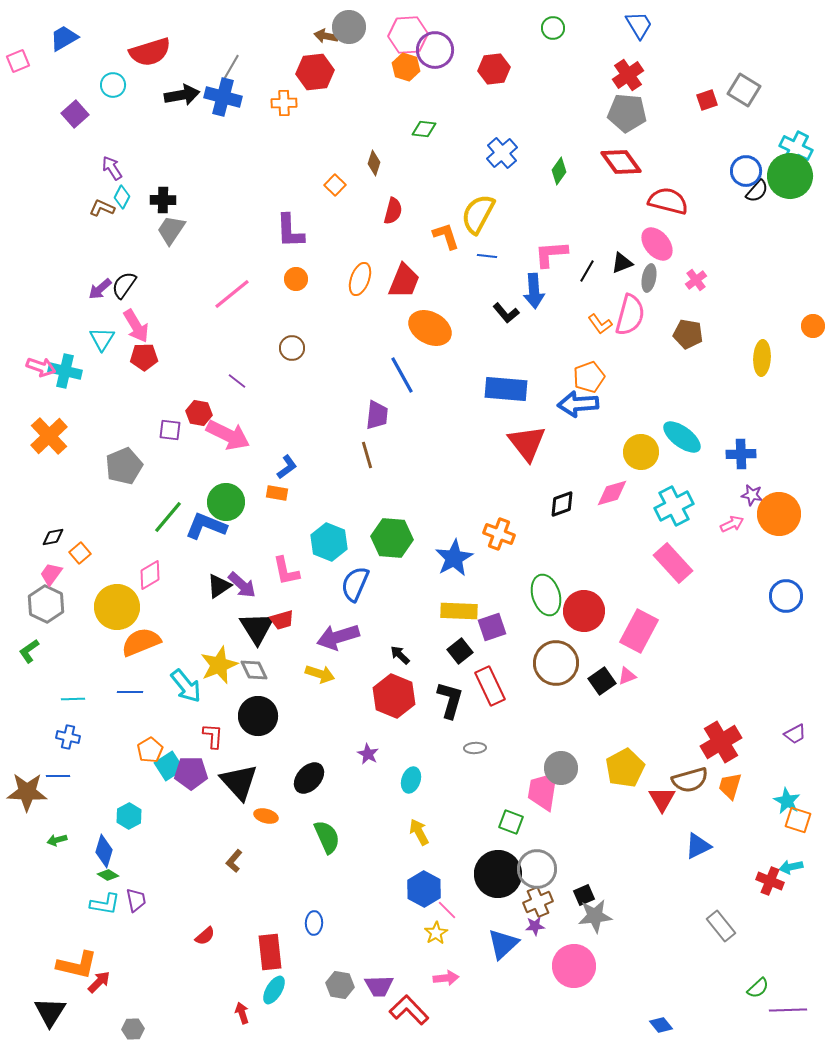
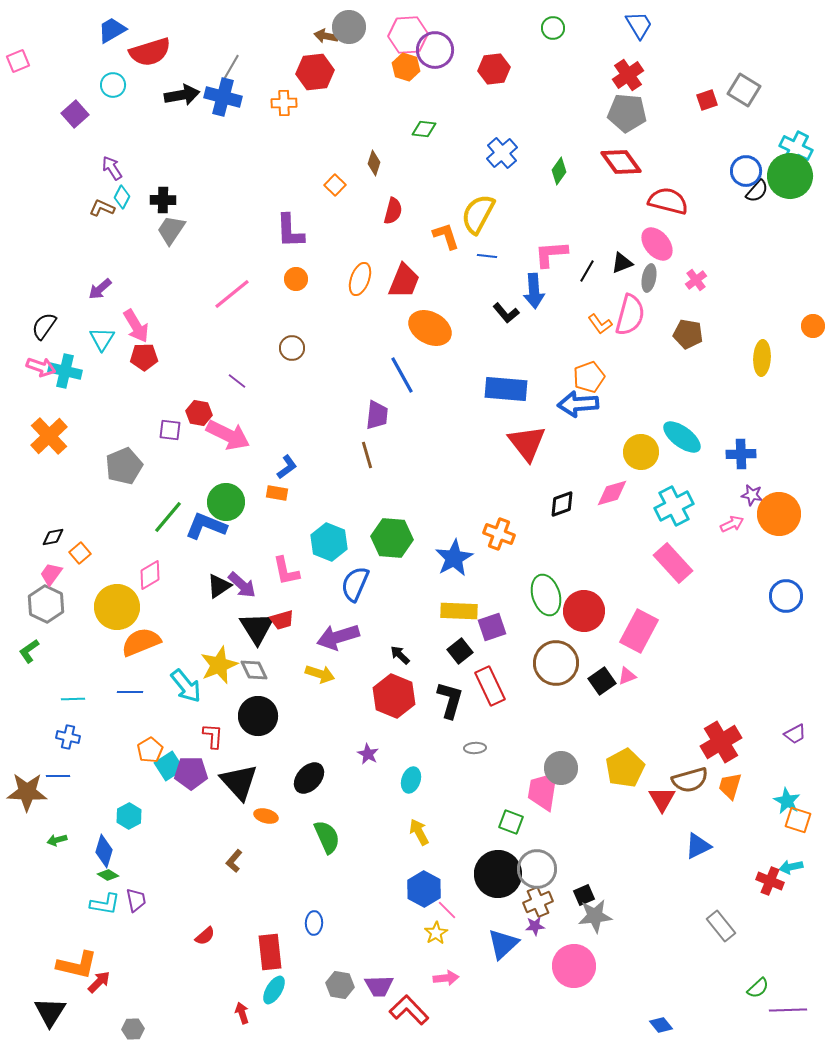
blue trapezoid at (64, 38): moved 48 px right, 8 px up
black semicircle at (124, 285): moved 80 px left, 41 px down
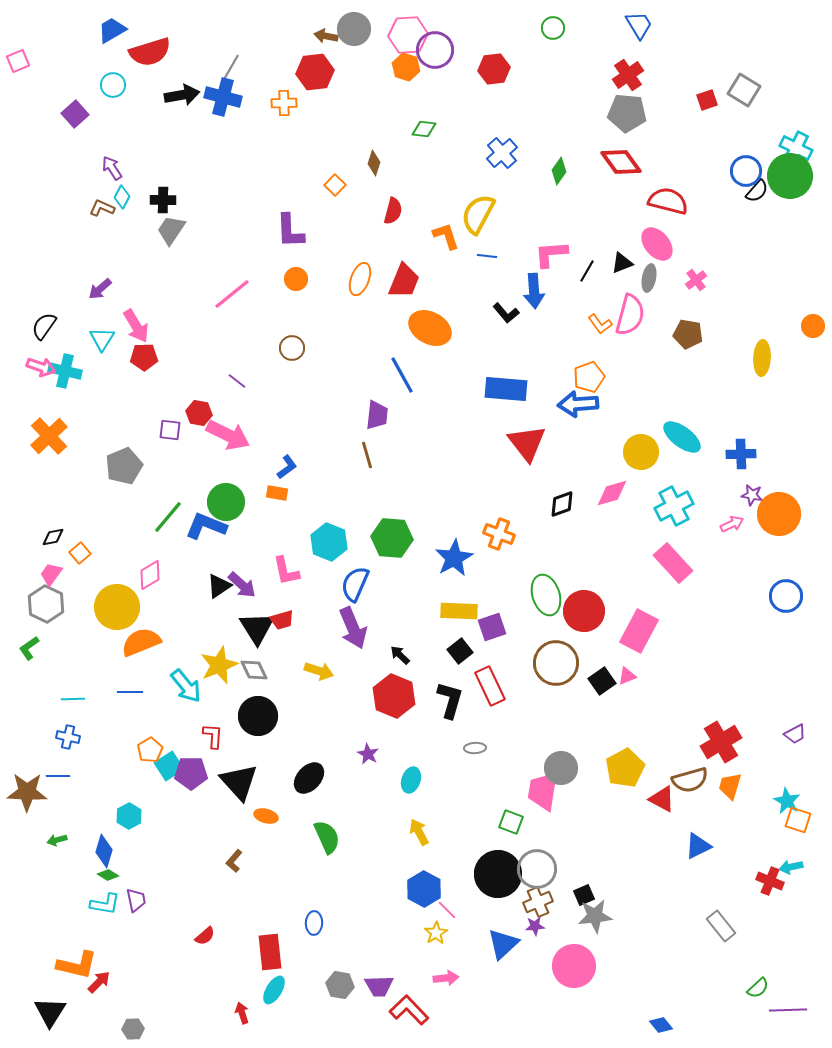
gray circle at (349, 27): moved 5 px right, 2 px down
purple arrow at (338, 637): moved 15 px right, 9 px up; rotated 96 degrees counterclockwise
green L-shape at (29, 651): moved 3 px up
yellow arrow at (320, 674): moved 1 px left, 3 px up
red triangle at (662, 799): rotated 32 degrees counterclockwise
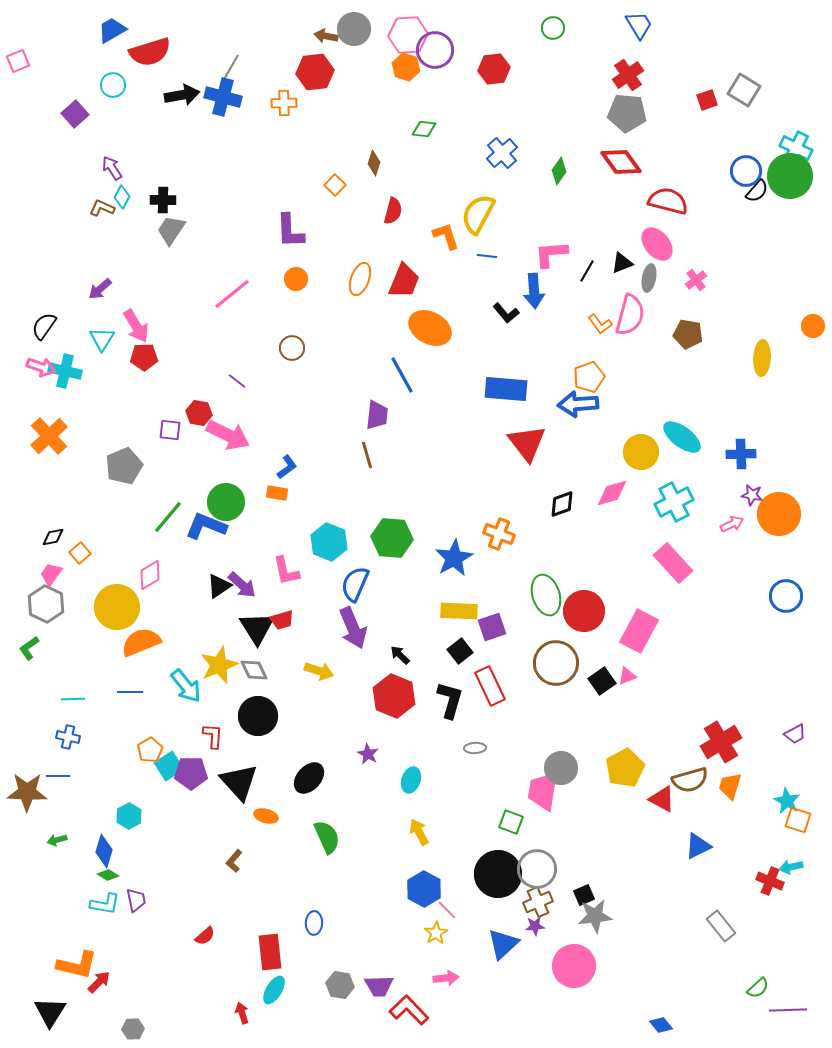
cyan cross at (674, 506): moved 4 px up
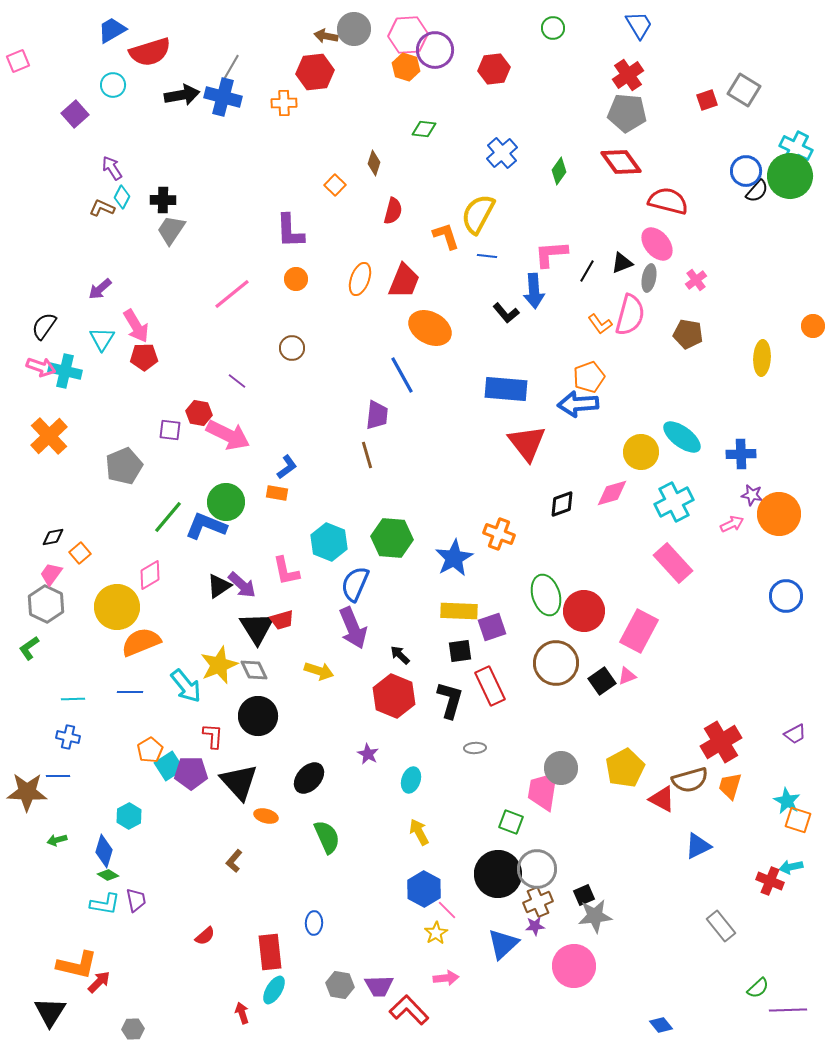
black square at (460, 651): rotated 30 degrees clockwise
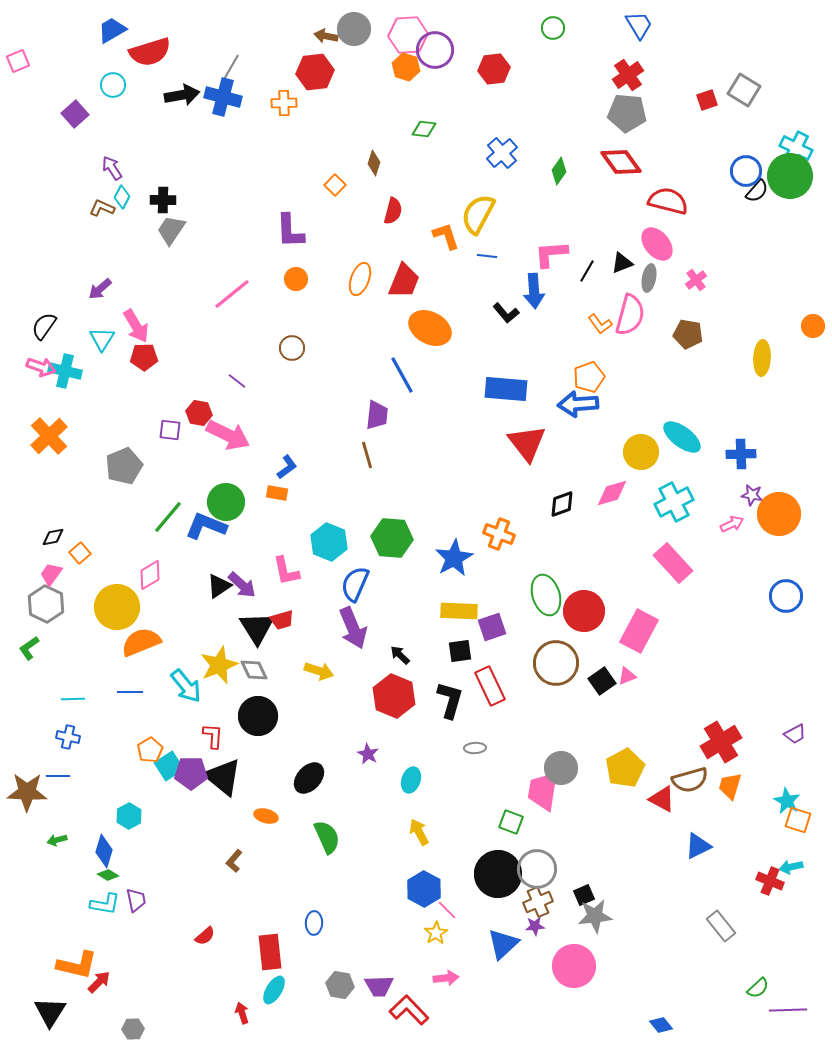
black triangle at (239, 782): moved 16 px left, 5 px up; rotated 9 degrees counterclockwise
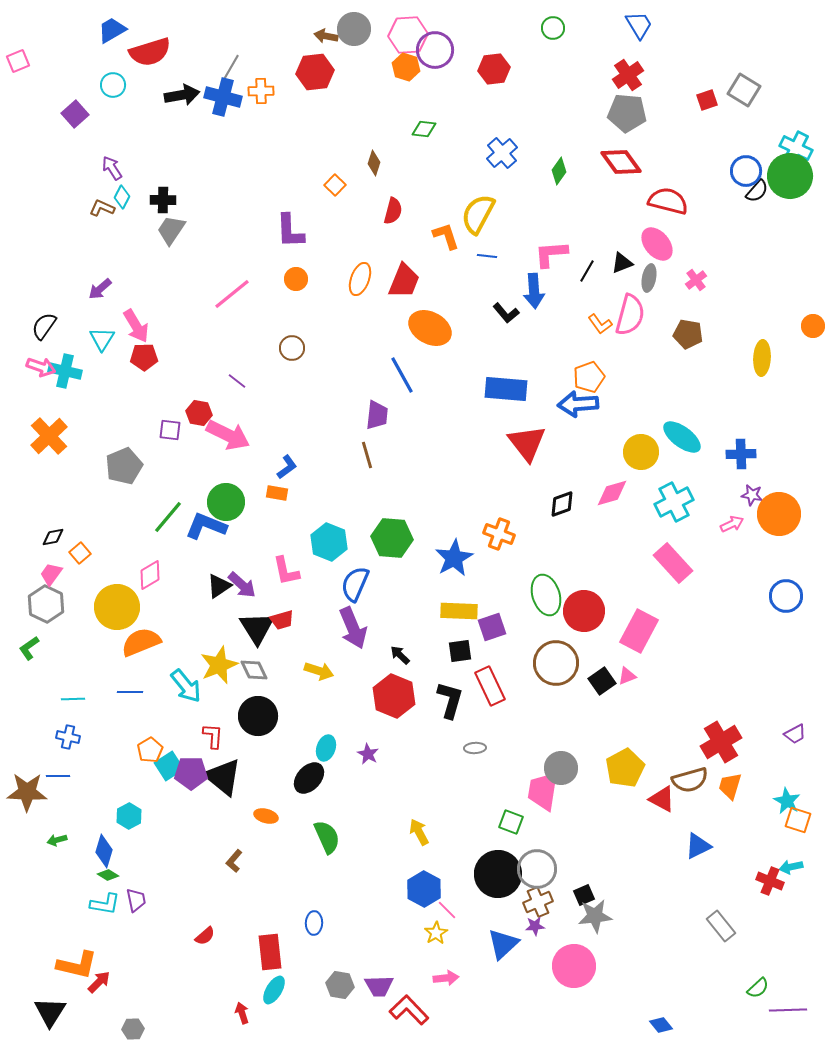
orange cross at (284, 103): moved 23 px left, 12 px up
cyan ellipse at (411, 780): moved 85 px left, 32 px up
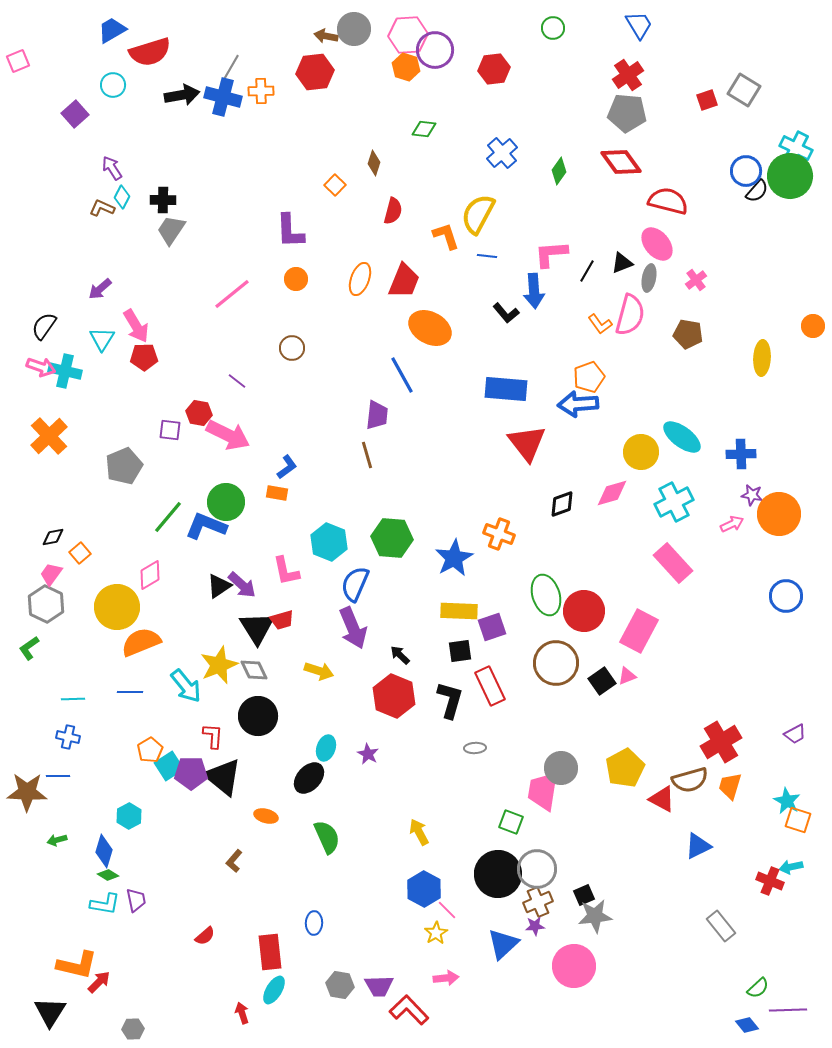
blue diamond at (661, 1025): moved 86 px right
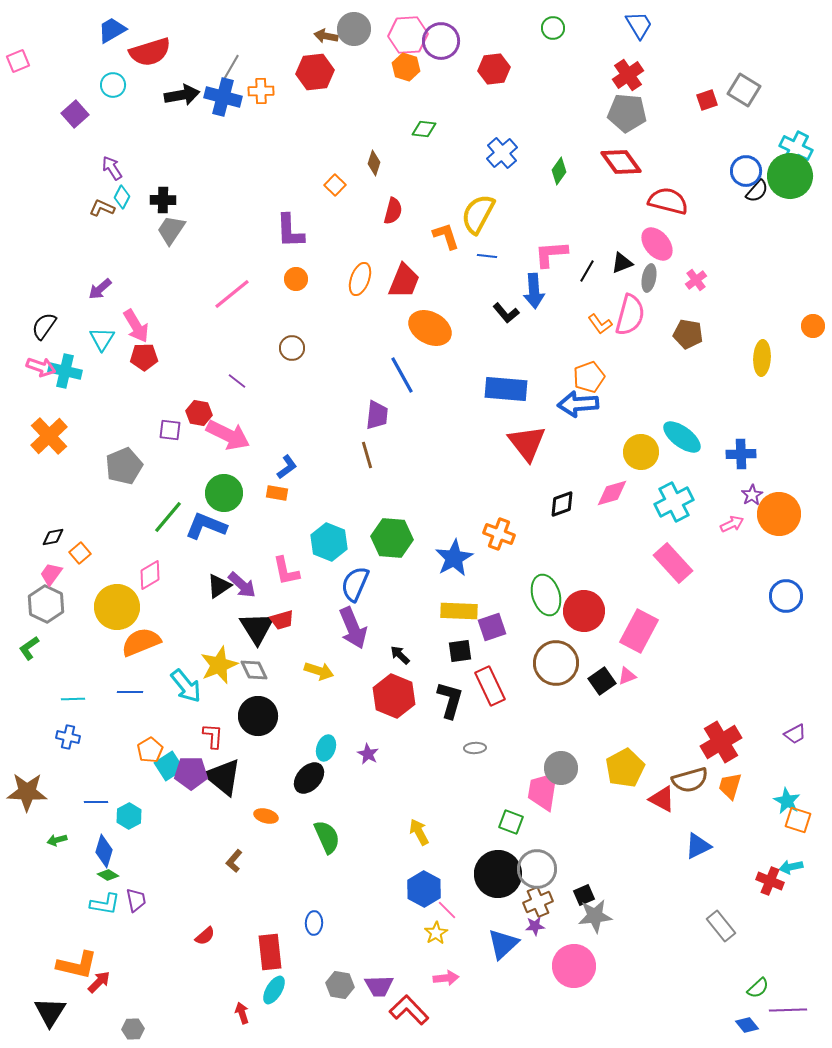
purple circle at (435, 50): moved 6 px right, 9 px up
purple star at (752, 495): rotated 30 degrees clockwise
green circle at (226, 502): moved 2 px left, 9 px up
blue line at (58, 776): moved 38 px right, 26 px down
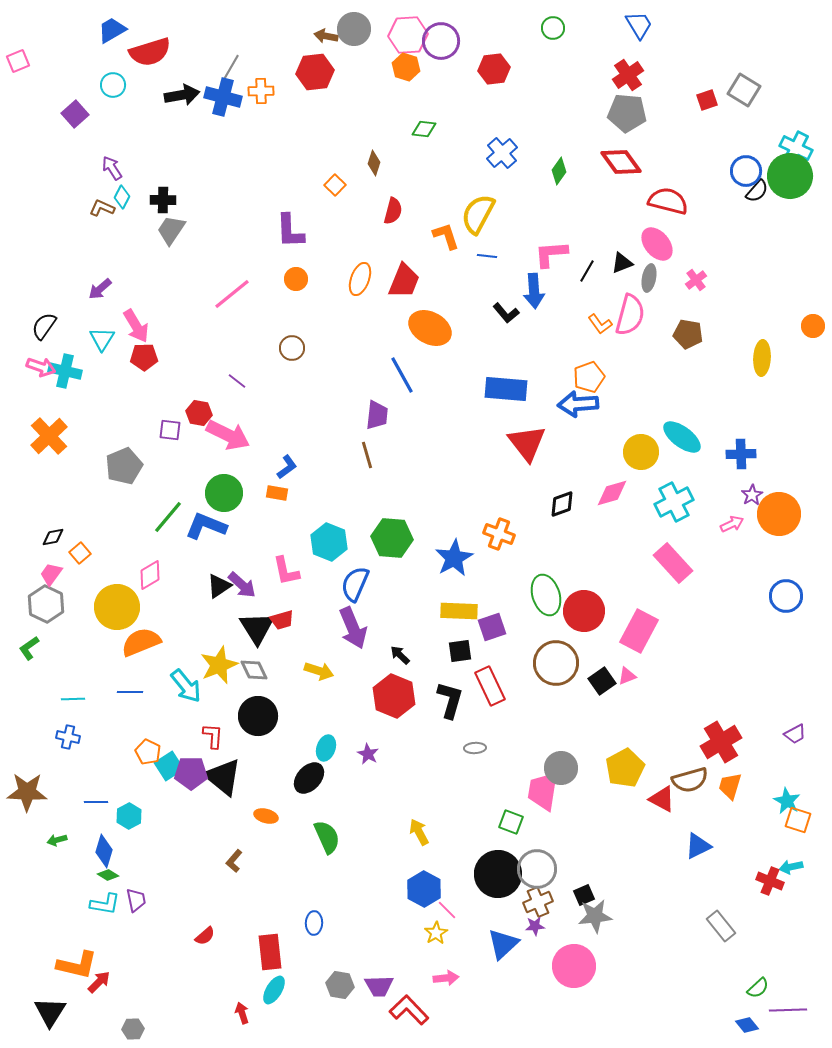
orange pentagon at (150, 750): moved 2 px left, 2 px down; rotated 15 degrees counterclockwise
